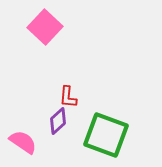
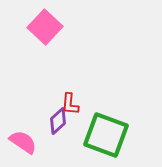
red L-shape: moved 2 px right, 7 px down
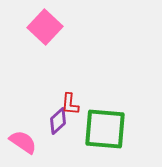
green square: moved 1 px left, 6 px up; rotated 15 degrees counterclockwise
